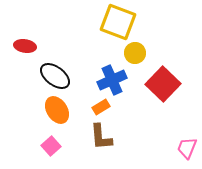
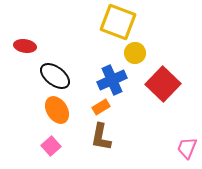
brown L-shape: rotated 16 degrees clockwise
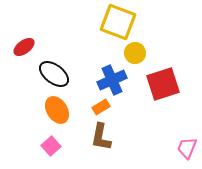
red ellipse: moved 1 px left, 1 px down; rotated 45 degrees counterclockwise
black ellipse: moved 1 px left, 2 px up
red square: rotated 28 degrees clockwise
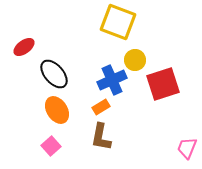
yellow circle: moved 7 px down
black ellipse: rotated 12 degrees clockwise
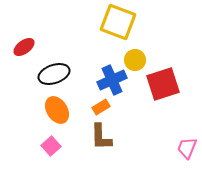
black ellipse: rotated 68 degrees counterclockwise
brown L-shape: rotated 12 degrees counterclockwise
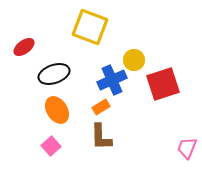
yellow square: moved 28 px left, 5 px down
yellow circle: moved 1 px left
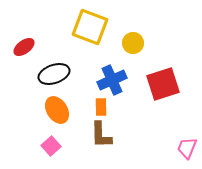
yellow circle: moved 1 px left, 17 px up
orange rectangle: rotated 60 degrees counterclockwise
brown L-shape: moved 2 px up
